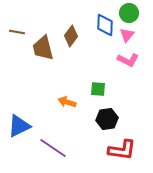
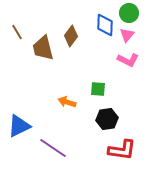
brown line: rotated 49 degrees clockwise
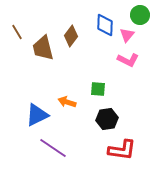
green circle: moved 11 px right, 2 px down
blue triangle: moved 18 px right, 11 px up
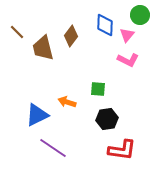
brown line: rotated 14 degrees counterclockwise
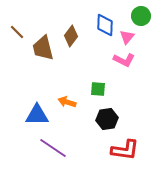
green circle: moved 1 px right, 1 px down
pink triangle: moved 2 px down
pink L-shape: moved 4 px left
blue triangle: rotated 25 degrees clockwise
red L-shape: moved 3 px right
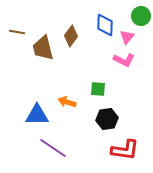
brown line: rotated 35 degrees counterclockwise
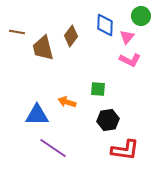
pink L-shape: moved 6 px right
black hexagon: moved 1 px right, 1 px down
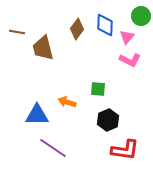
brown diamond: moved 6 px right, 7 px up
black hexagon: rotated 15 degrees counterclockwise
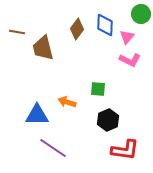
green circle: moved 2 px up
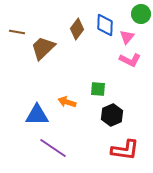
brown trapezoid: rotated 60 degrees clockwise
black hexagon: moved 4 px right, 5 px up
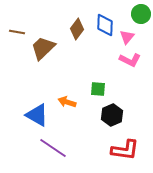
blue triangle: rotated 30 degrees clockwise
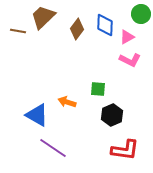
brown line: moved 1 px right, 1 px up
pink triangle: rotated 21 degrees clockwise
brown trapezoid: moved 31 px up
